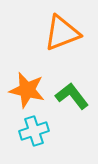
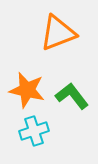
orange triangle: moved 4 px left
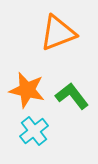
cyan cross: rotated 20 degrees counterclockwise
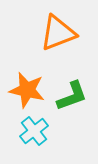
green L-shape: rotated 108 degrees clockwise
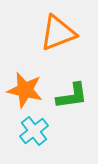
orange star: moved 2 px left
green L-shape: rotated 12 degrees clockwise
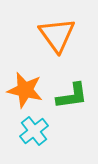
orange triangle: moved 1 px left, 2 px down; rotated 45 degrees counterclockwise
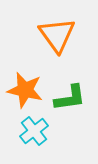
green L-shape: moved 2 px left, 2 px down
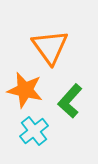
orange triangle: moved 7 px left, 12 px down
green L-shape: moved 3 px down; rotated 140 degrees clockwise
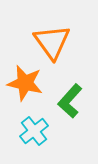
orange triangle: moved 2 px right, 5 px up
orange star: moved 7 px up
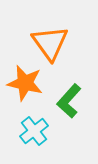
orange triangle: moved 2 px left, 1 px down
green L-shape: moved 1 px left
